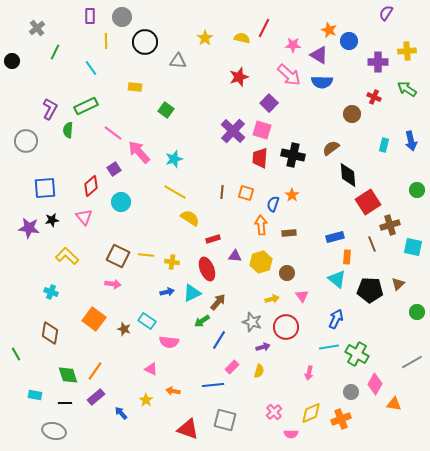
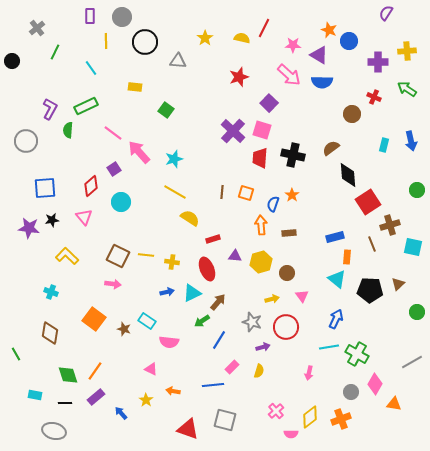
pink cross at (274, 412): moved 2 px right, 1 px up
yellow diamond at (311, 413): moved 1 px left, 4 px down; rotated 15 degrees counterclockwise
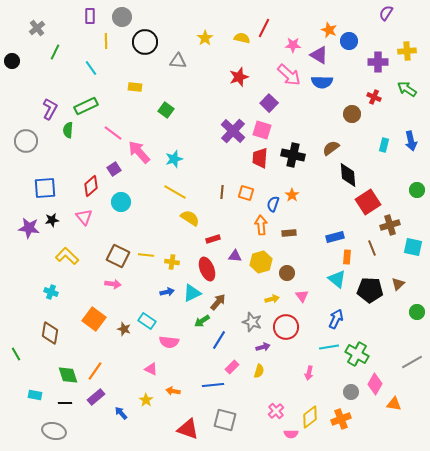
brown line at (372, 244): moved 4 px down
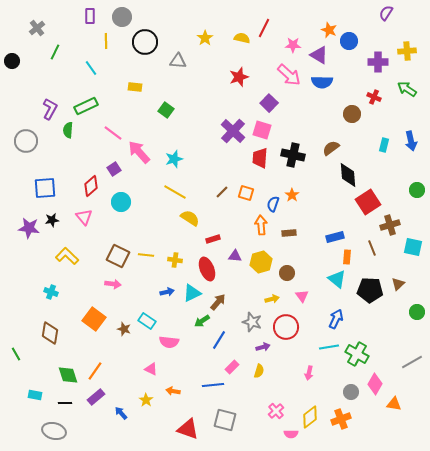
brown line at (222, 192): rotated 40 degrees clockwise
yellow cross at (172, 262): moved 3 px right, 2 px up
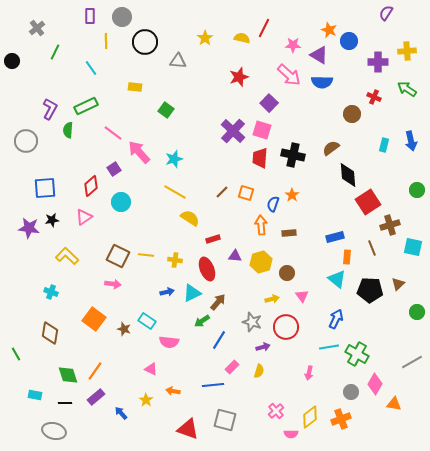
pink triangle at (84, 217): rotated 36 degrees clockwise
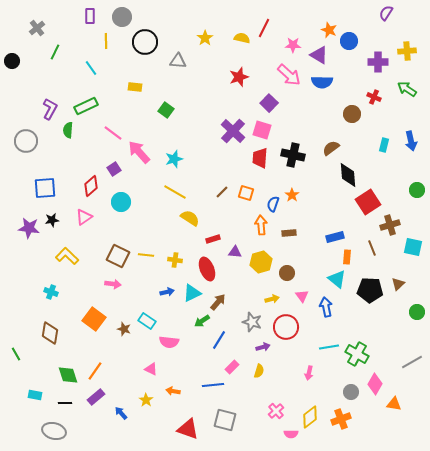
purple triangle at (235, 256): moved 4 px up
blue arrow at (336, 319): moved 10 px left, 12 px up; rotated 36 degrees counterclockwise
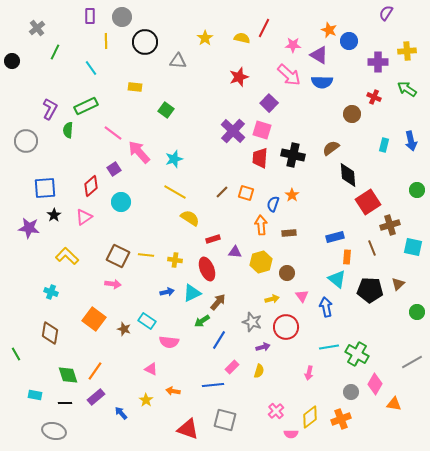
black star at (52, 220): moved 2 px right, 5 px up; rotated 24 degrees counterclockwise
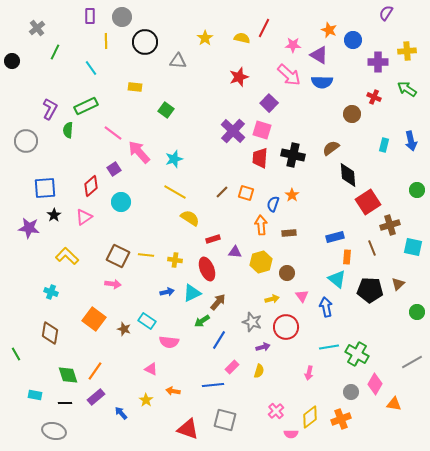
blue circle at (349, 41): moved 4 px right, 1 px up
